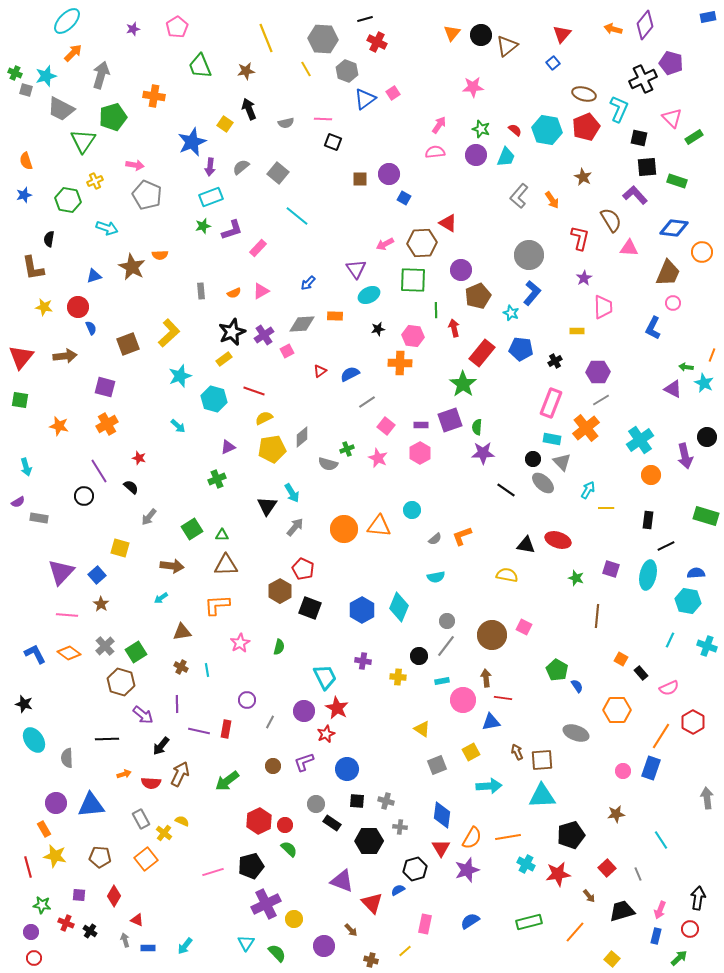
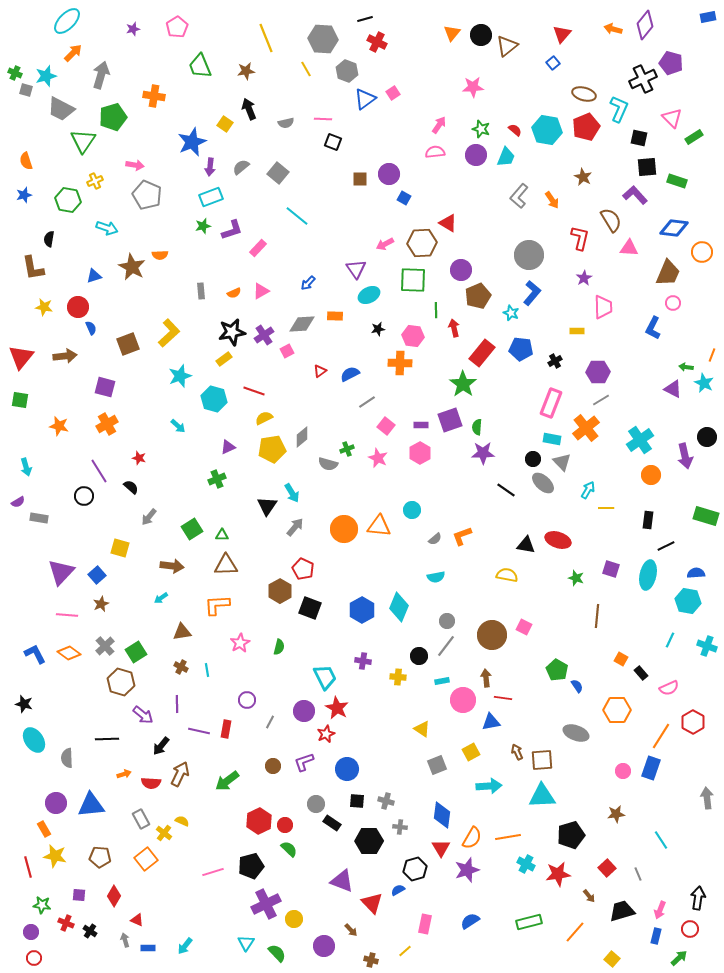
black star at (232, 332): rotated 12 degrees clockwise
brown star at (101, 604): rotated 14 degrees clockwise
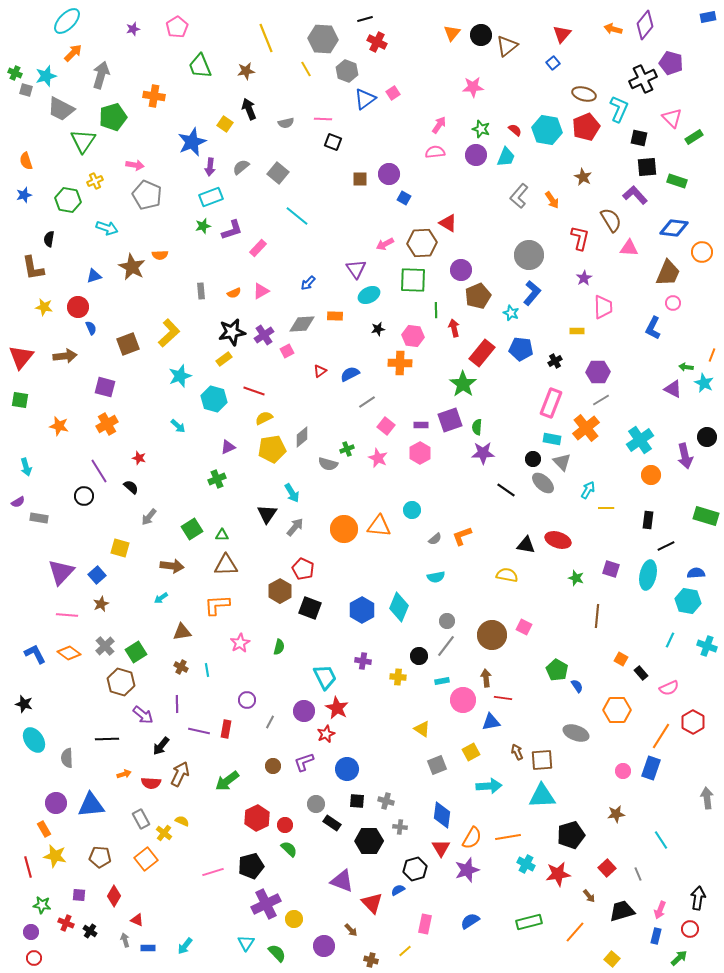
black triangle at (267, 506): moved 8 px down
red hexagon at (259, 821): moved 2 px left, 3 px up
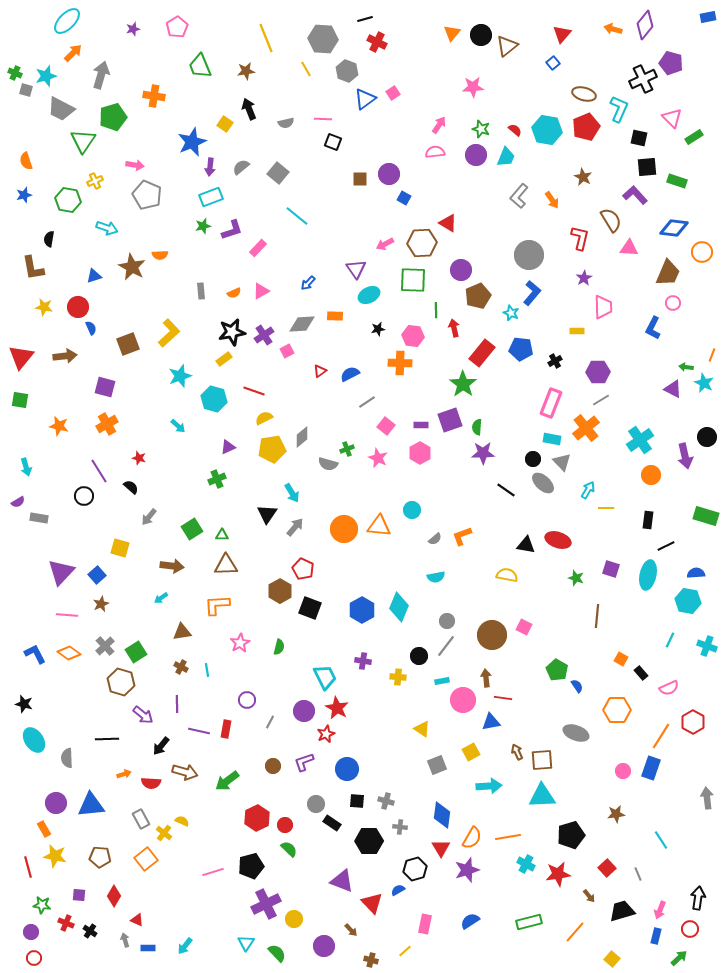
brown arrow at (180, 774): moved 5 px right, 2 px up; rotated 80 degrees clockwise
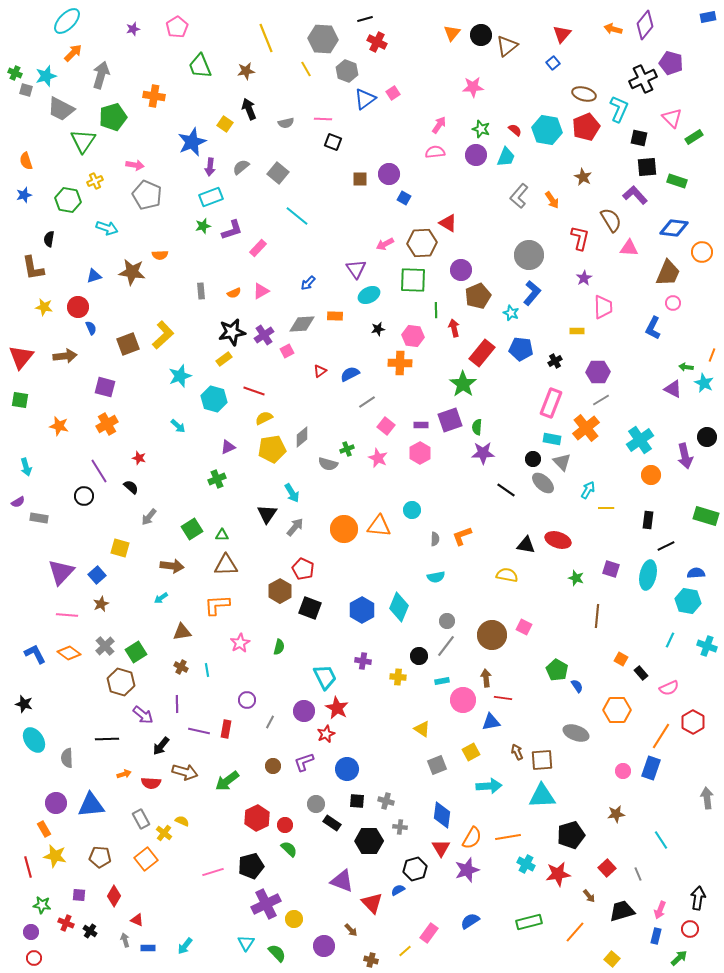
brown star at (132, 267): moved 5 px down; rotated 20 degrees counterclockwise
yellow L-shape at (169, 333): moved 6 px left, 2 px down
gray semicircle at (435, 539): rotated 48 degrees counterclockwise
pink rectangle at (425, 924): moved 4 px right, 9 px down; rotated 24 degrees clockwise
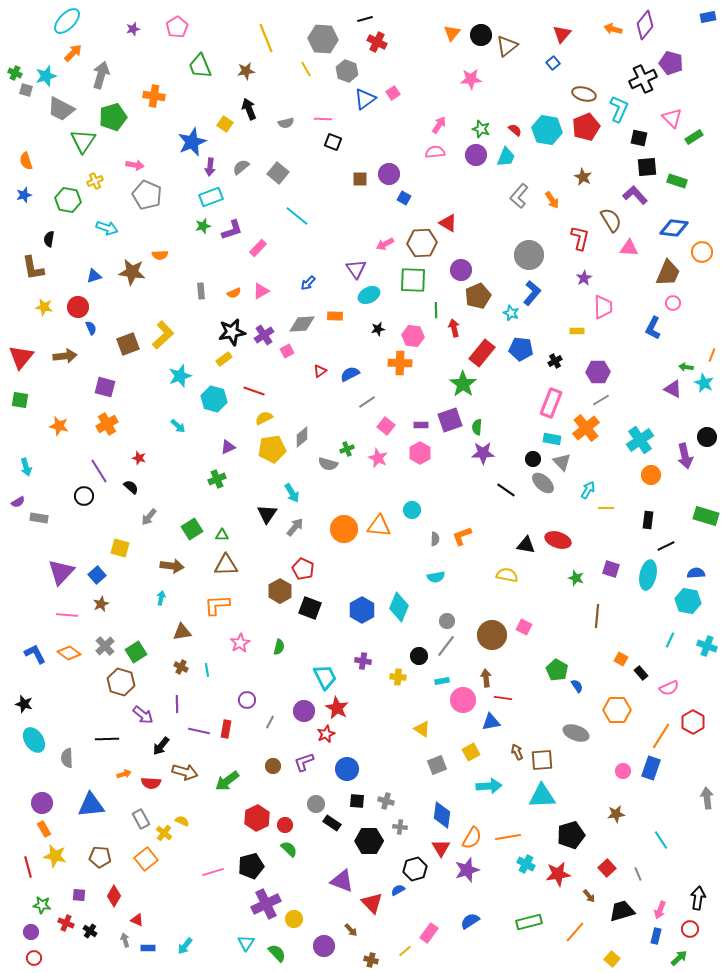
pink star at (473, 87): moved 2 px left, 8 px up
cyan arrow at (161, 598): rotated 136 degrees clockwise
purple circle at (56, 803): moved 14 px left
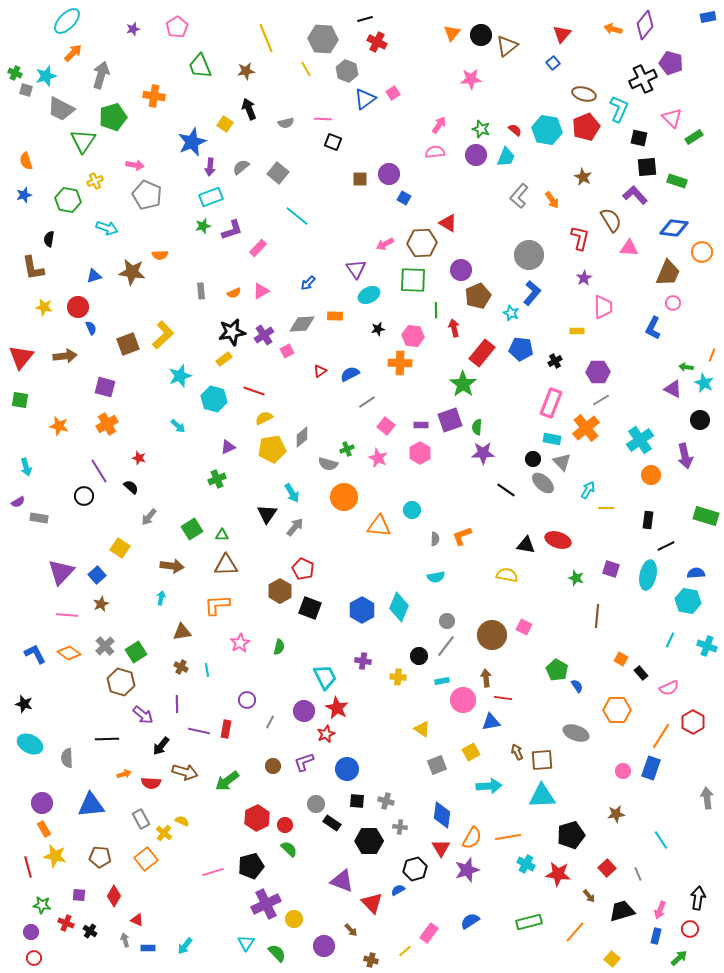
black circle at (707, 437): moved 7 px left, 17 px up
orange circle at (344, 529): moved 32 px up
yellow square at (120, 548): rotated 18 degrees clockwise
cyan ellipse at (34, 740): moved 4 px left, 4 px down; rotated 30 degrees counterclockwise
red star at (558, 874): rotated 15 degrees clockwise
